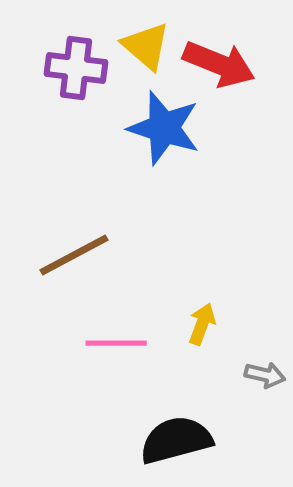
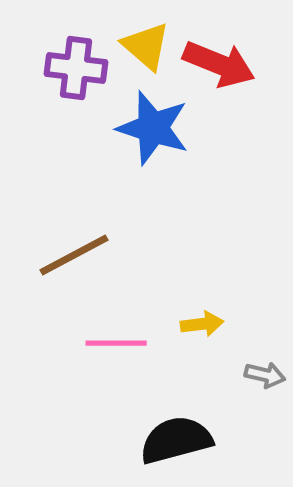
blue star: moved 11 px left
yellow arrow: rotated 63 degrees clockwise
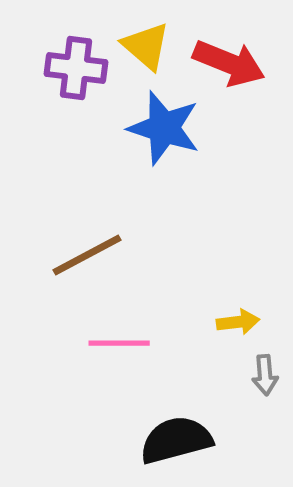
red arrow: moved 10 px right, 1 px up
blue star: moved 11 px right
brown line: moved 13 px right
yellow arrow: moved 36 px right, 2 px up
pink line: moved 3 px right
gray arrow: rotated 72 degrees clockwise
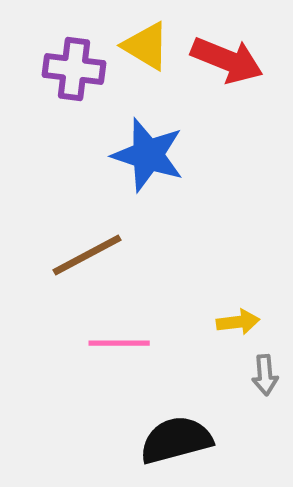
yellow triangle: rotated 10 degrees counterclockwise
red arrow: moved 2 px left, 3 px up
purple cross: moved 2 px left, 1 px down
blue star: moved 16 px left, 27 px down
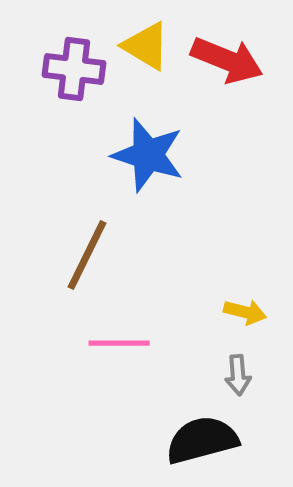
brown line: rotated 36 degrees counterclockwise
yellow arrow: moved 7 px right, 10 px up; rotated 21 degrees clockwise
gray arrow: moved 27 px left
black semicircle: moved 26 px right
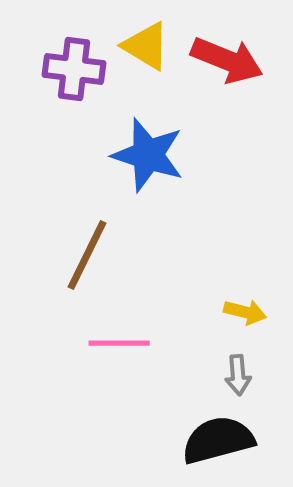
black semicircle: moved 16 px right
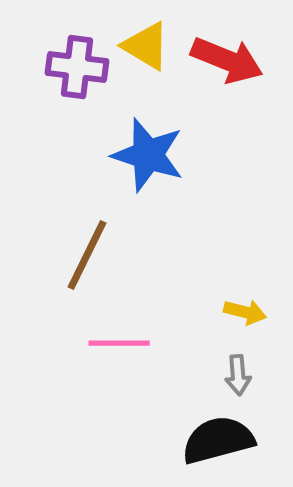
purple cross: moved 3 px right, 2 px up
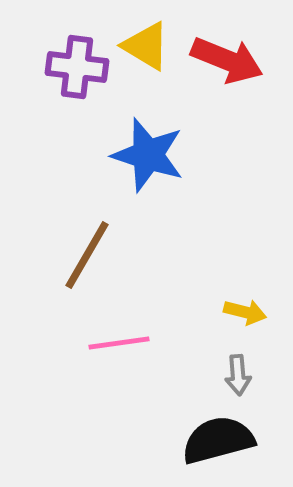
brown line: rotated 4 degrees clockwise
pink line: rotated 8 degrees counterclockwise
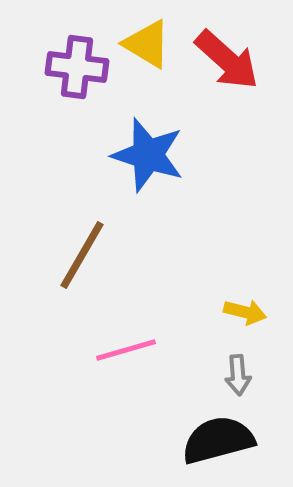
yellow triangle: moved 1 px right, 2 px up
red arrow: rotated 20 degrees clockwise
brown line: moved 5 px left
pink line: moved 7 px right, 7 px down; rotated 8 degrees counterclockwise
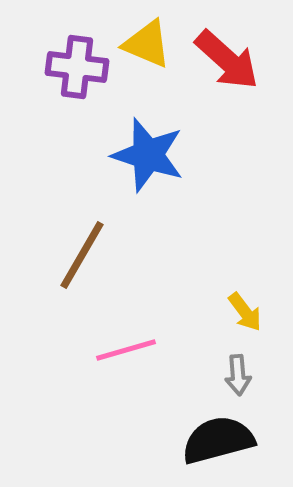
yellow triangle: rotated 8 degrees counterclockwise
yellow arrow: rotated 39 degrees clockwise
